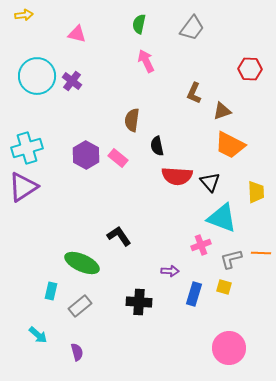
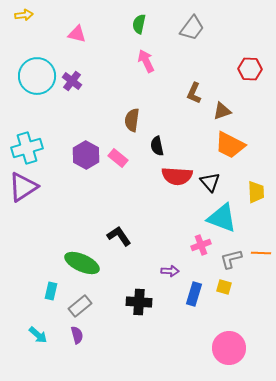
purple semicircle: moved 17 px up
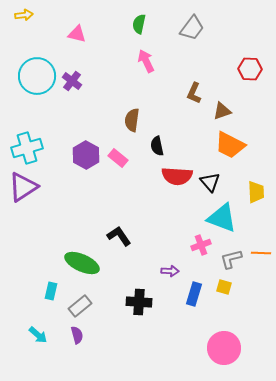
pink circle: moved 5 px left
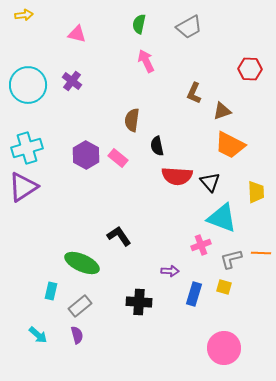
gray trapezoid: moved 3 px left, 1 px up; rotated 24 degrees clockwise
cyan circle: moved 9 px left, 9 px down
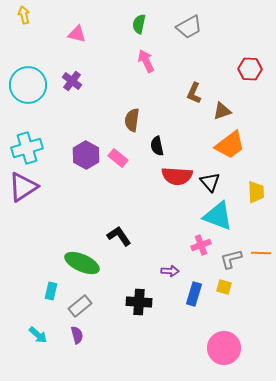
yellow arrow: rotated 96 degrees counterclockwise
orange trapezoid: rotated 64 degrees counterclockwise
cyan triangle: moved 4 px left, 2 px up
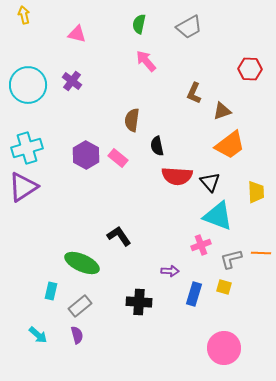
pink arrow: rotated 15 degrees counterclockwise
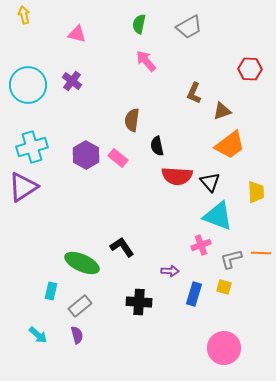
cyan cross: moved 5 px right, 1 px up
black L-shape: moved 3 px right, 11 px down
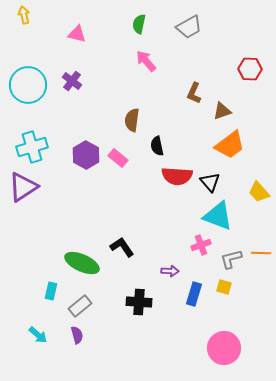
yellow trapezoid: moved 3 px right; rotated 140 degrees clockwise
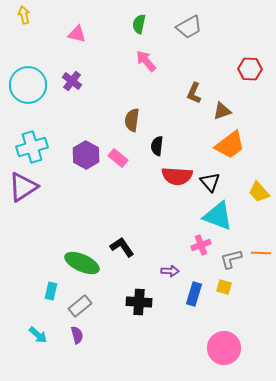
black semicircle: rotated 18 degrees clockwise
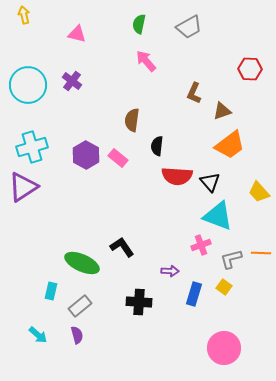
yellow square: rotated 21 degrees clockwise
